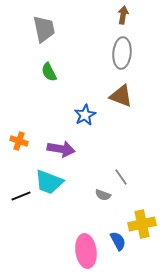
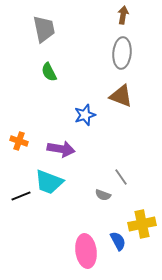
blue star: rotated 10 degrees clockwise
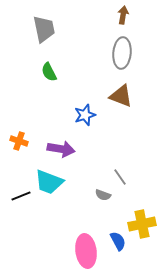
gray line: moved 1 px left
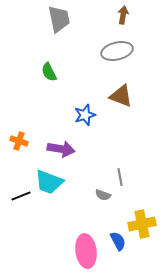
gray trapezoid: moved 15 px right, 10 px up
gray ellipse: moved 5 px left, 2 px up; rotated 72 degrees clockwise
gray line: rotated 24 degrees clockwise
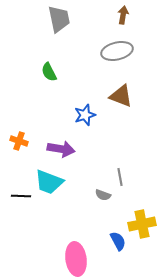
black line: rotated 24 degrees clockwise
pink ellipse: moved 10 px left, 8 px down
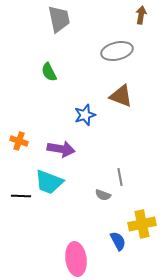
brown arrow: moved 18 px right
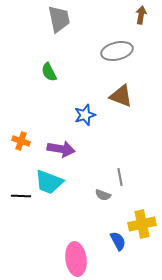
orange cross: moved 2 px right
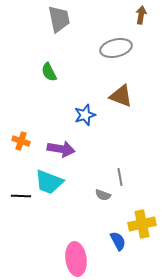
gray ellipse: moved 1 px left, 3 px up
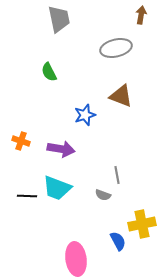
gray line: moved 3 px left, 2 px up
cyan trapezoid: moved 8 px right, 6 px down
black line: moved 6 px right
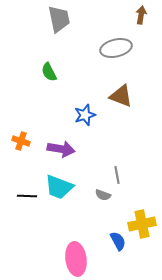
cyan trapezoid: moved 2 px right, 1 px up
